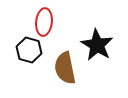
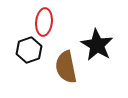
black hexagon: rotated 25 degrees clockwise
brown semicircle: moved 1 px right, 1 px up
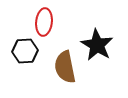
black hexagon: moved 4 px left, 1 px down; rotated 15 degrees clockwise
brown semicircle: moved 1 px left
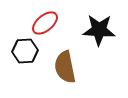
red ellipse: moved 1 px right, 1 px down; rotated 44 degrees clockwise
black star: moved 2 px right, 15 px up; rotated 28 degrees counterclockwise
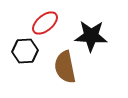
black star: moved 8 px left, 6 px down
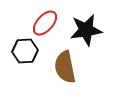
red ellipse: rotated 8 degrees counterclockwise
black star: moved 5 px left, 6 px up; rotated 12 degrees counterclockwise
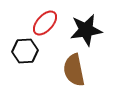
brown semicircle: moved 9 px right, 3 px down
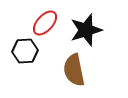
black star: rotated 8 degrees counterclockwise
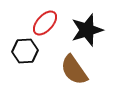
black star: moved 1 px right
brown semicircle: rotated 24 degrees counterclockwise
